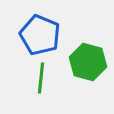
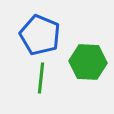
green hexagon: rotated 12 degrees counterclockwise
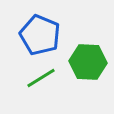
green line: rotated 52 degrees clockwise
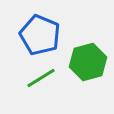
green hexagon: rotated 18 degrees counterclockwise
